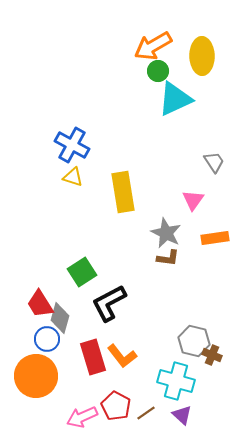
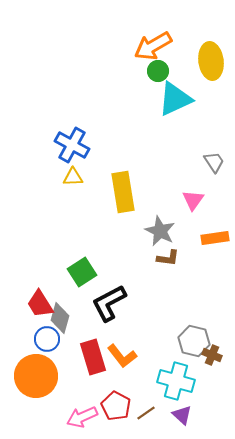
yellow ellipse: moved 9 px right, 5 px down; rotated 6 degrees counterclockwise
yellow triangle: rotated 20 degrees counterclockwise
gray star: moved 6 px left, 2 px up
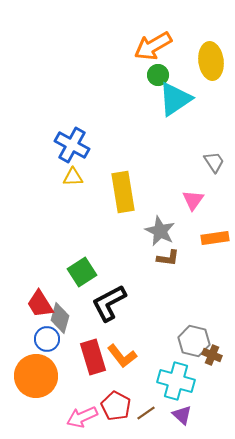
green circle: moved 4 px down
cyan triangle: rotated 9 degrees counterclockwise
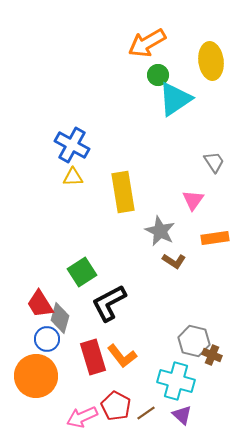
orange arrow: moved 6 px left, 3 px up
brown L-shape: moved 6 px right, 3 px down; rotated 25 degrees clockwise
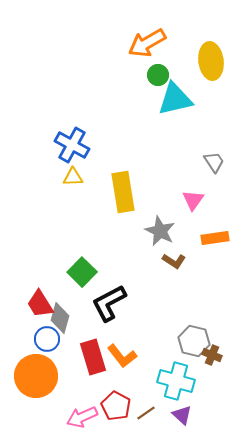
cyan triangle: rotated 21 degrees clockwise
green square: rotated 12 degrees counterclockwise
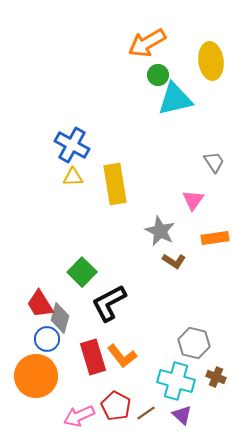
yellow rectangle: moved 8 px left, 8 px up
gray hexagon: moved 2 px down
brown cross: moved 4 px right, 22 px down
pink arrow: moved 3 px left, 1 px up
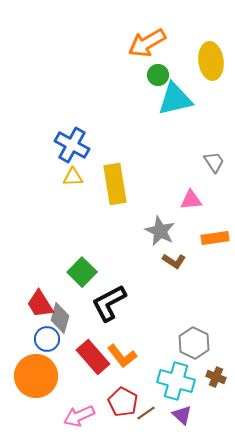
pink triangle: moved 2 px left; rotated 50 degrees clockwise
gray hexagon: rotated 12 degrees clockwise
red rectangle: rotated 24 degrees counterclockwise
red pentagon: moved 7 px right, 4 px up
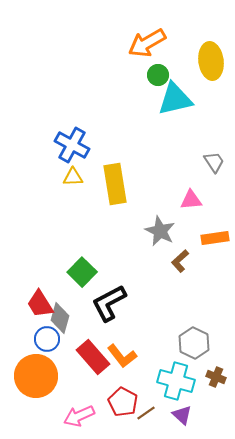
brown L-shape: moved 6 px right; rotated 105 degrees clockwise
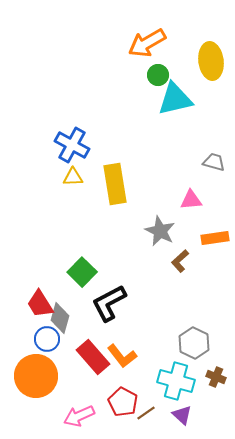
gray trapezoid: rotated 40 degrees counterclockwise
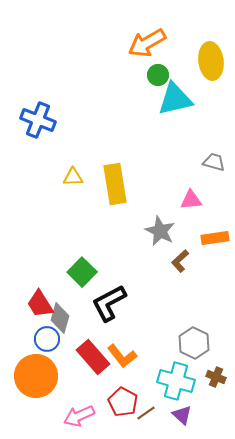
blue cross: moved 34 px left, 25 px up; rotated 8 degrees counterclockwise
